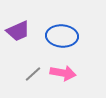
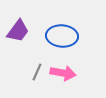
purple trapezoid: rotated 30 degrees counterclockwise
gray line: moved 4 px right, 2 px up; rotated 24 degrees counterclockwise
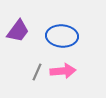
pink arrow: moved 2 px up; rotated 15 degrees counterclockwise
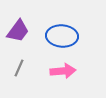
gray line: moved 18 px left, 4 px up
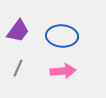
gray line: moved 1 px left
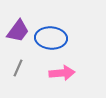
blue ellipse: moved 11 px left, 2 px down
pink arrow: moved 1 px left, 2 px down
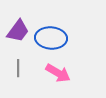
gray line: rotated 24 degrees counterclockwise
pink arrow: moved 4 px left; rotated 35 degrees clockwise
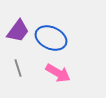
blue ellipse: rotated 20 degrees clockwise
gray line: rotated 18 degrees counterclockwise
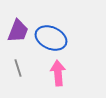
purple trapezoid: rotated 15 degrees counterclockwise
pink arrow: rotated 125 degrees counterclockwise
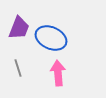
purple trapezoid: moved 1 px right, 3 px up
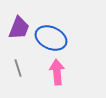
pink arrow: moved 1 px left, 1 px up
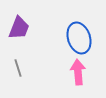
blue ellipse: moved 28 px right; rotated 48 degrees clockwise
pink arrow: moved 21 px right
